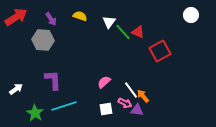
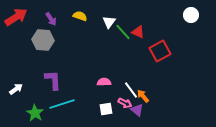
pink semicircle: rotated 40 degrees clockwise
cyan line: moved 2 px left, 2 px up
purple triangle: rotated 32 degrees clockwise
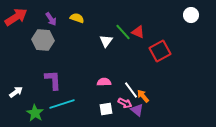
yellow semicircle: moved 3 px left, 2 px down
white triangle: moved 3 px left, 19 px down
white arrow: moved 3 px down
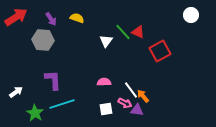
purple triangle: rotated 32 degrees counterclockwise
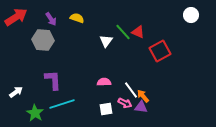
purple triangle: moved 4 px right, 3 px up
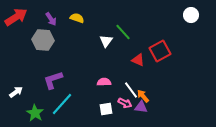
red triangle: moved 28 px down
purple L-shape: rotated 105 degrees counterclockwise
cyan line: rotated 30 degrees counterclockwise
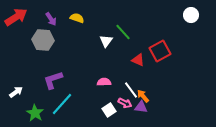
white square: moved 3 px right, 1 px down; rotated 24 degrees counterclockwise
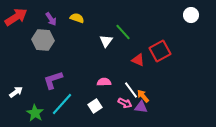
white square: moved 14 px left, 4 px up
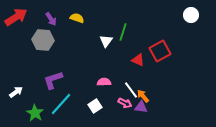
green line: rotated 60 degrees clockwise
cyan line: moved 1 px left
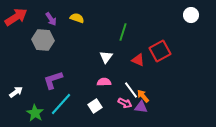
white triangle: moved 16 px down
